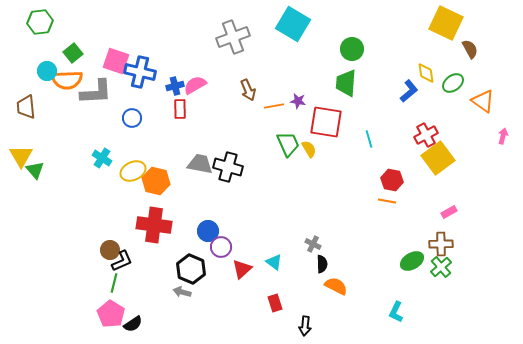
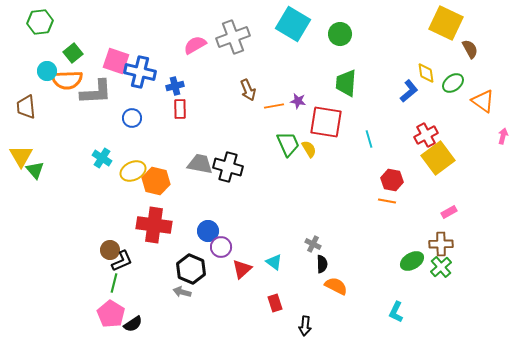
green circle at (352, 49): moved 12 px left, 15 px up
pink semicircle at (195, 85): moved 40 px up
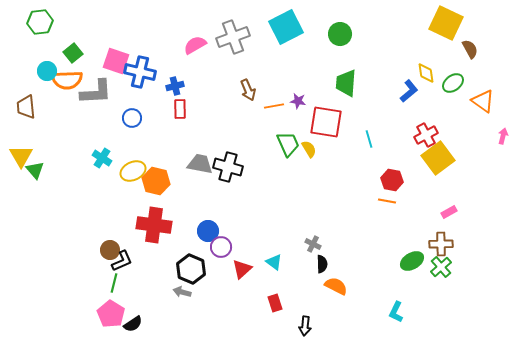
cyan square at (293, 24): moved 7 px left, 3 px down; rotated 32 degrees clockwise
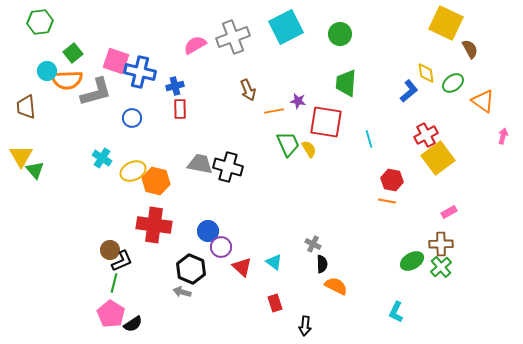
gray L-shape at (96, 92): rotated 12 degrees counterclockwise
orange line at (274, 106): moved 5 px down
red triangle at (242, 269): moved 2 px up; rotated 35 degrees counterclockwise
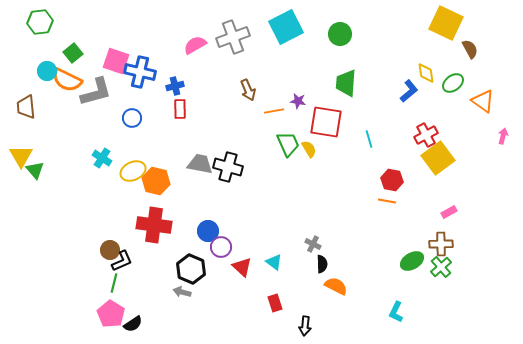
orange semicircle at (67, 80): rotated 28 degrees clockwise
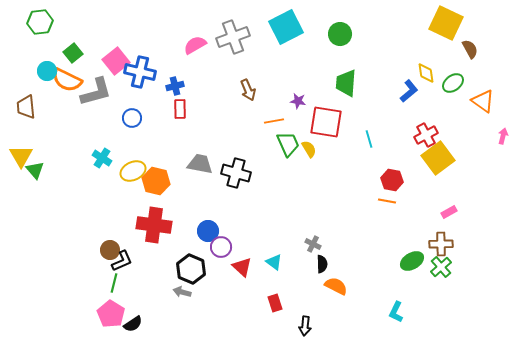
pink square at (116, 61): rotated 32 degrees clockwise
orange line at (274, 111): moved 10 px down
black cross at (228, 167): moved 8 px right, 6 px down
